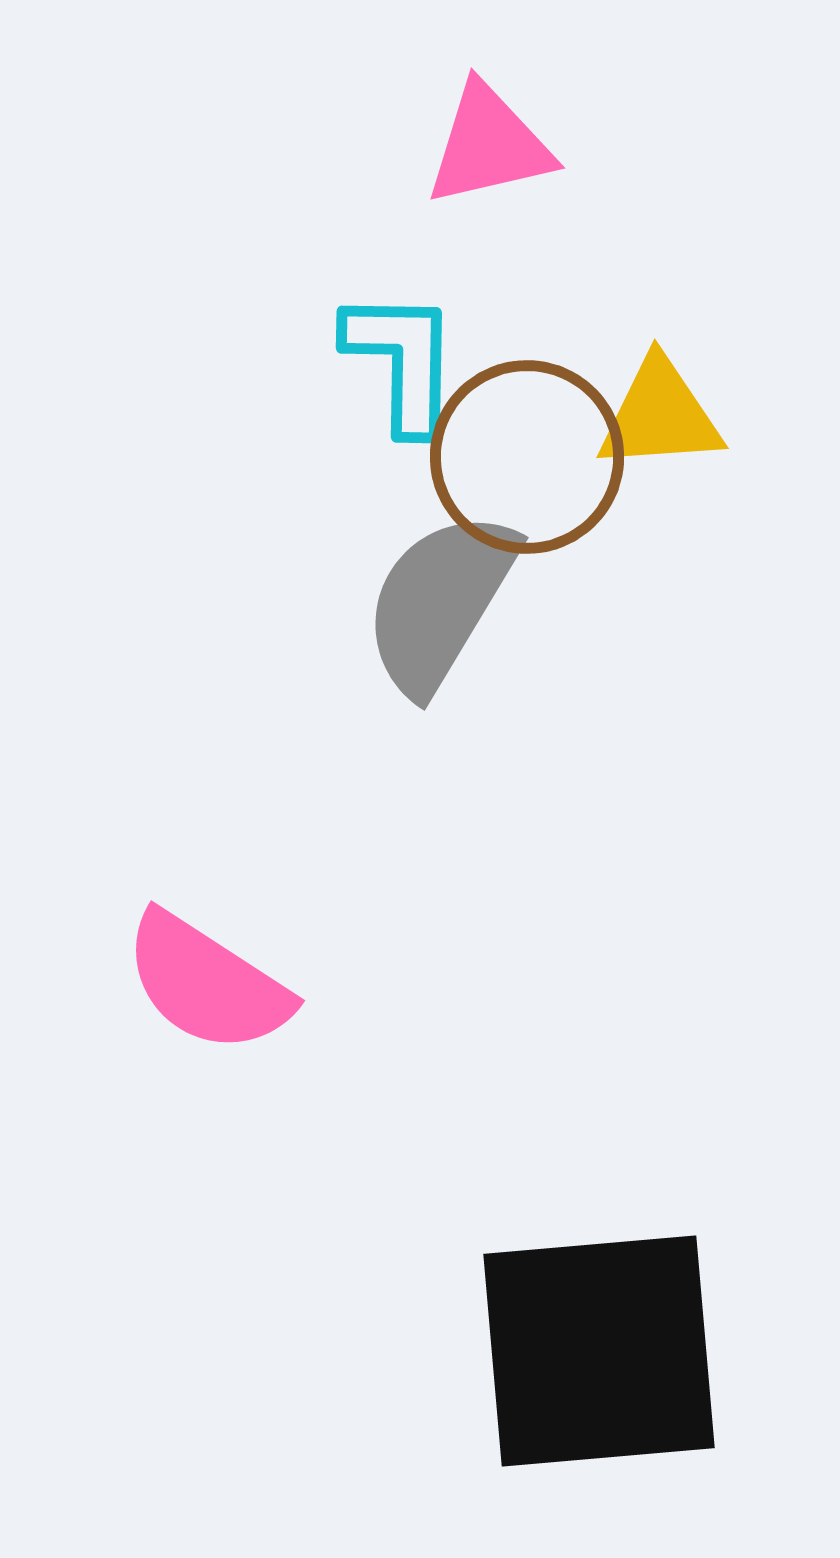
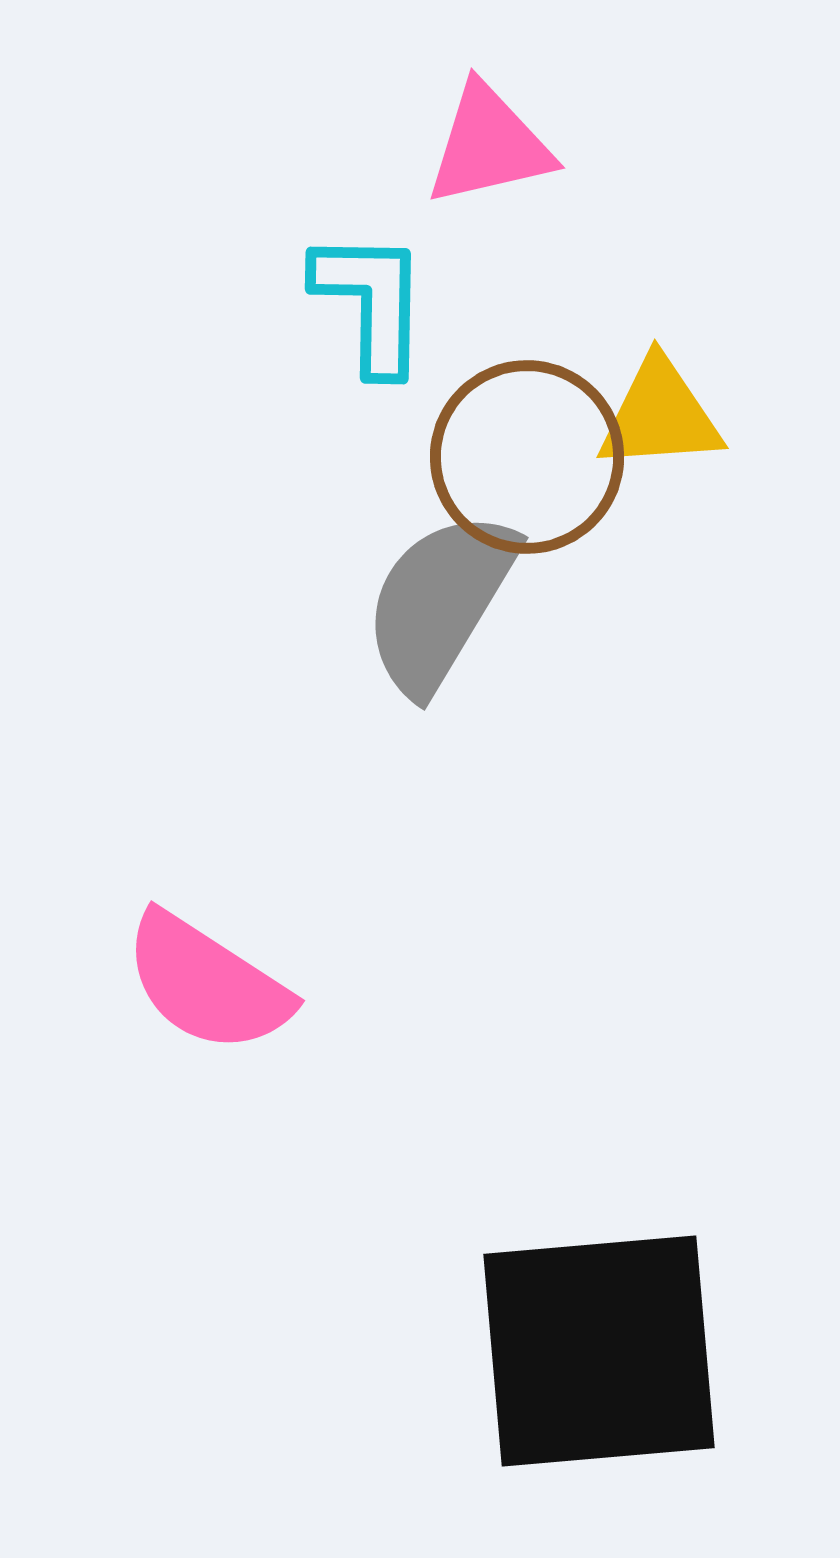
cyan L-shape: moved 31 px left, 59 px up
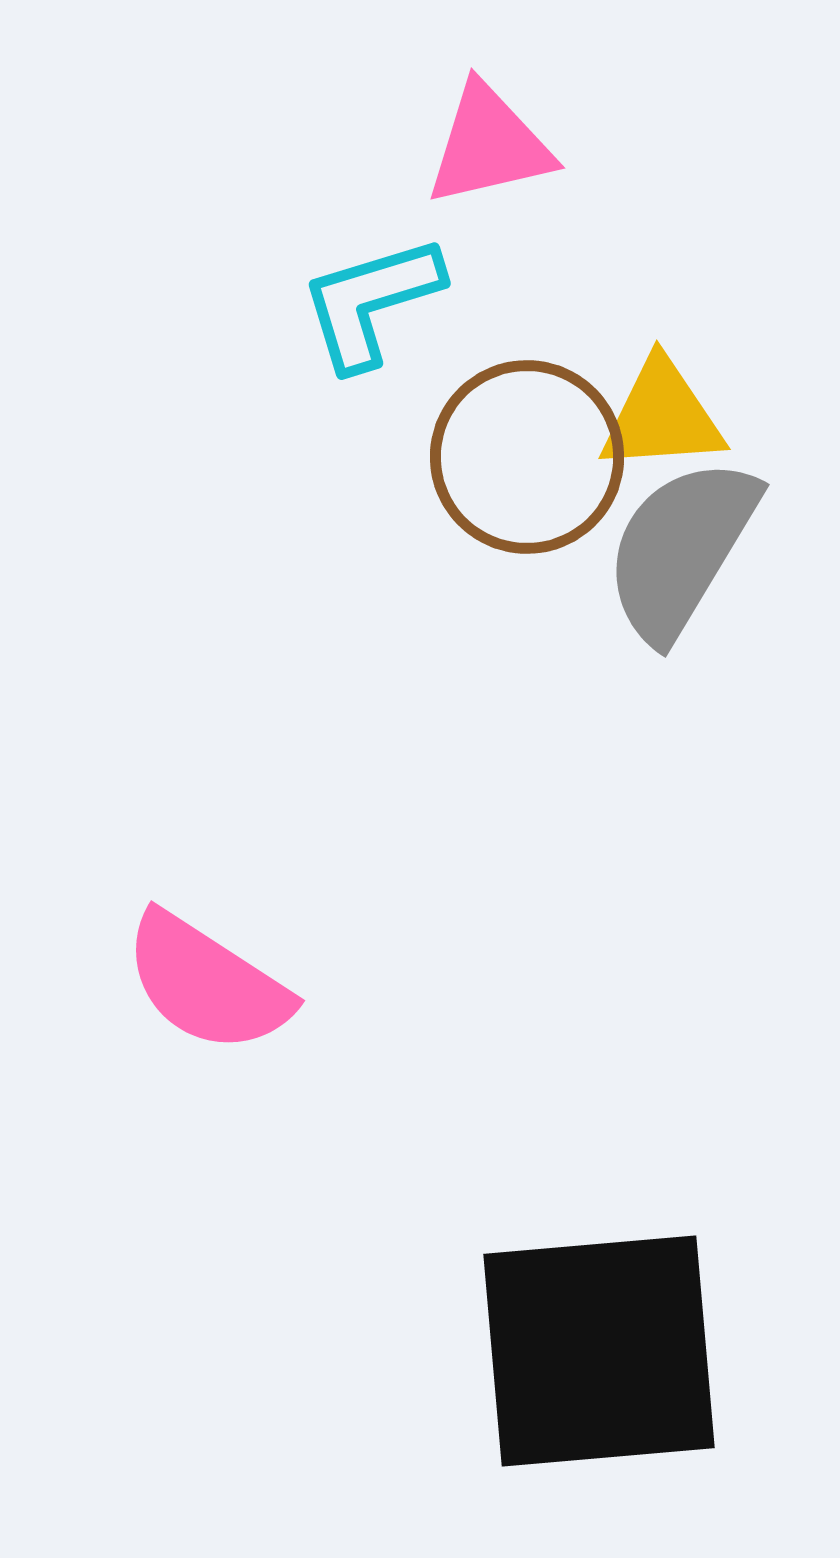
cyan L-shape: rotated 108 degrees counterclockwise
yellow triangle: moved 2 px right, 1 px down
gray semicircle: moved 241 px right, 53 px up
